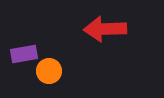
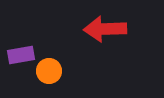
purple rectangle: moved 3 px left, 1 px down
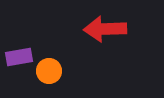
purple rectangle: moved 2 px left, 2 px down
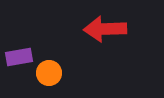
orange circle: moved 2 px down
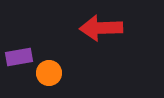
red arrow: moved 4 px left, 1 px up
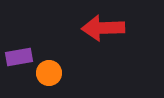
red arrow: moved 2 px right
